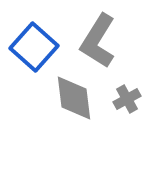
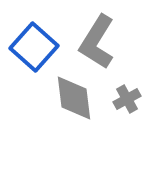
gray L-shape: moved 1 px left, 1 px down
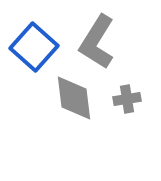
gray cross: rotated 20 degrees clockwise
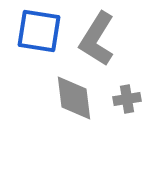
gray L-shape: moved 3 px up
blue square: moved 5 px right, 16 px up; rotated 33 degrees counterclockwise
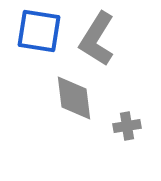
gray cross: moved 27 px down
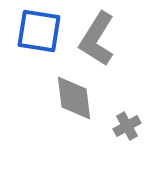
gray cross: rotated 20 degrees counterclockwise
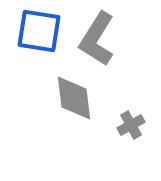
gray cross: moved 4 px right, 1 px up
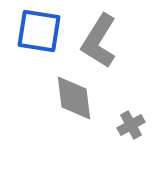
gray L-shape: moved 2 px right, 2 px down
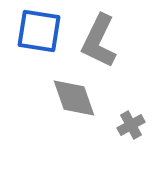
gray L-shape: rotated 6 degrees counterclockwise
gray diamond: rotated 12 degrees counterclockwise
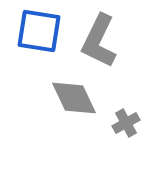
gray diamond: rotated 6 degrees counterclockwise
gray cross: moved 5 px left, 2 px up
